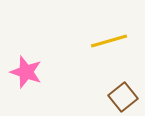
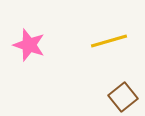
pink star: moved 3 px right, 27 px up
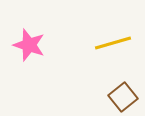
yellow line: moved 4 px right, 2 px down
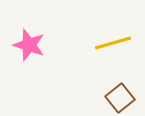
brown square: moved 3 px left, 1 px down
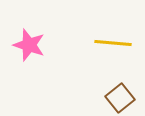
yellow line: rotated 21 degrees clockwise
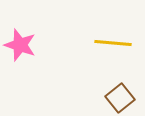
pink star: moved 9 px left
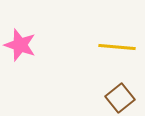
yellow line: moved 4 px right, 4 px down
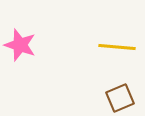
brown square: rotated 16 degrees clockwise
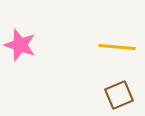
brown square: moved 1 px left, 3 px up
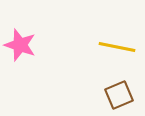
yellow line: rotated 6 degrees clockwise
